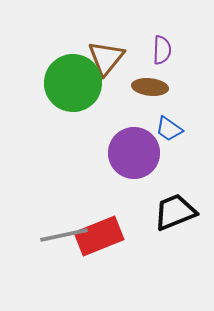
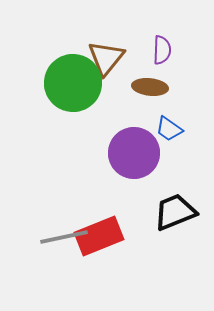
gray line: moved 2 px down
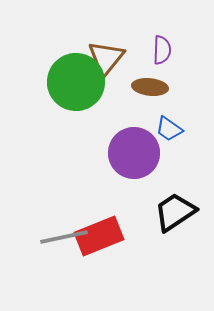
green circle: moved 3 px right, 1 px up
black trapezoid: rotated 12 degrees counterclockwise
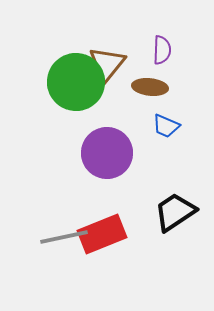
brown triangle: moved 1 px right, 6 px down
blue trapezoid: moved 3 px left, 3 px up; rotated 12 degrees counterclockwise
purple circle: moved 27 px left
red rectangle: moved 3 px right, 2 px up
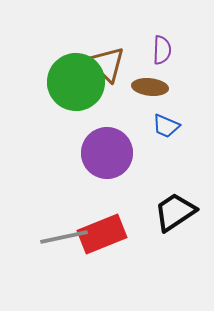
brown triangle: rotated 24 degrees counterclockwise
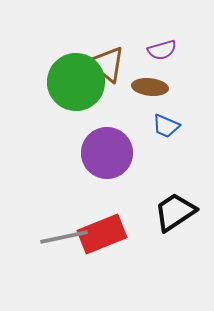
purple semicircle: rotated 72 degrees clockwise
brown triangle: rotated 6 degrees counterclockwise
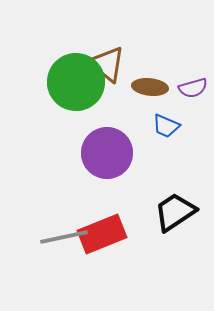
purple semicircle: moved 31 px right, 38 px down
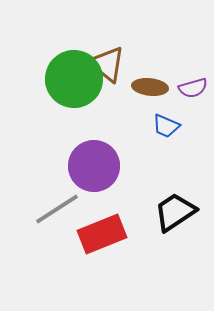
green circle: moved 2 px left, 3 px up
purple circle: moved 13 px left, 13 px down
gray line: moved 7 px left, 28 px up; rotated 21 degrees counterclockwise
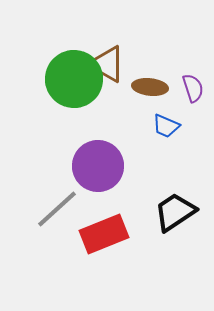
brown triangle: rotated 9 degrees counterclockwise
purple semicircle: rotated 92 degrees counterclockwise
purple circle: moved 4 px right
gray line: rotated 9 degrees counterclockwise
red rectangle: moved 2 px right
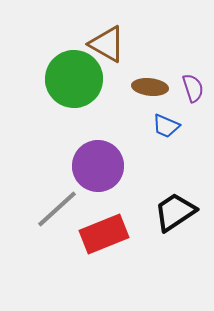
brown triangle: moved 20 px up
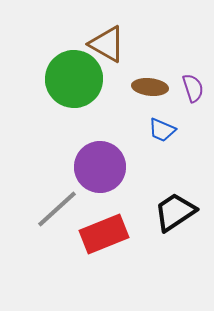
blue trapezoid: moved 4 px left, 4 px down
purple circle: moved 2 px right, 1 px down
